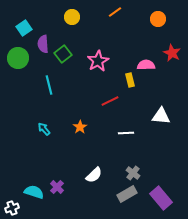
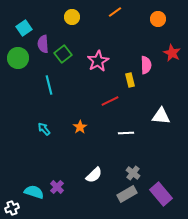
pink semicircle: rotated 90 degrees clockwise
purple rectangle: moved 4 px up
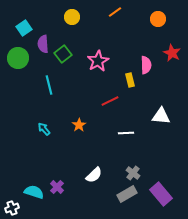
orange star: moved 1 px left, 2 px up
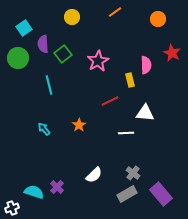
white triangle: moved 16 px left, 3 px up
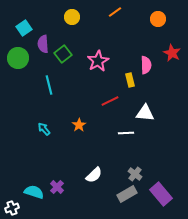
gray cross: moved 2 px right, 1 px down
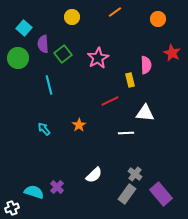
cyan square: rotated 14 degrees counterclockwise
pink star: moved 3 px up
gray rectangle: rotated 24 degrees counterclockwise
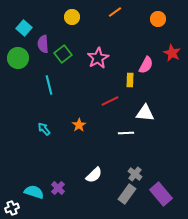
pink semicircle: rotated 30 degrees clockwise
yellow rectangle: rotated 16 degrees clockwise
purple cross: moved 1 px right, 1 px down
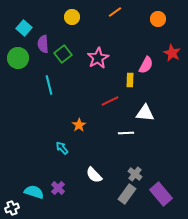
cyan arrow: moved 18 px right, 19 px down
white semicircle: rotated 90 degrees clockwise
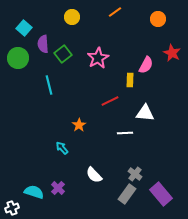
white line: moved 1 px left
